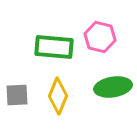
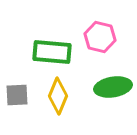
green rectangle: moved 2 px left, 5 px down
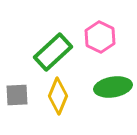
pink hexagon: rotated 12 degrees clockwise
green rectangle: moved 1 px right; rotated 48 degrees counterclockwise
